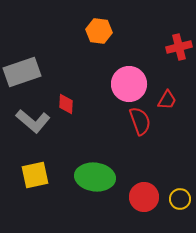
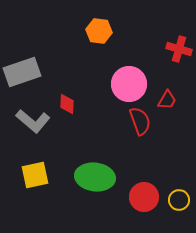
red cross: moved 2 px down; rotated 30 degrees clockwise
red diamond: moved 1 px right
yellow circle: moved 1 px left, 1 px down
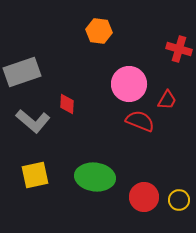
red semicircle: rotated 48 degrees counterclockwise
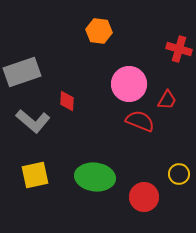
red diamond: moved 3 px up
yellow circle: moved 26 px up
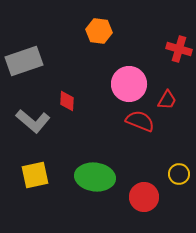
gray rectangle: moved 2 px right, 11 px up
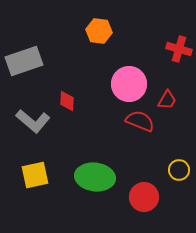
yellow circle: moved 4 px up
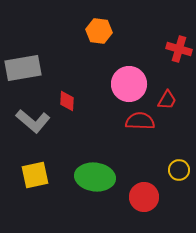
gray rectangle: moved 1 px left, 7 px down; rotated 9 degrees clockwise
red semicircle: rotated 20 degrees counterclockwise
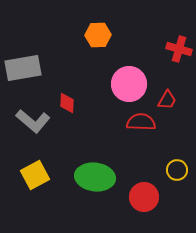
orange hexagon: moved 1 px left, 4 px down; rotated 10 degrees counterclockwise
red diamond: moved 2 px down
red semicircle: moved 1 px right, 1 px down
yellow circle: moved 2 px left
yellow square: rotated 16 degrees counterclockwise
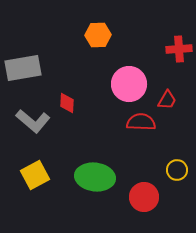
red cross: rotated 20 degrees counterclockwise
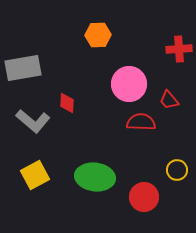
red trapezoid: moved 2 px right; rotated 110 degrees clockwise
